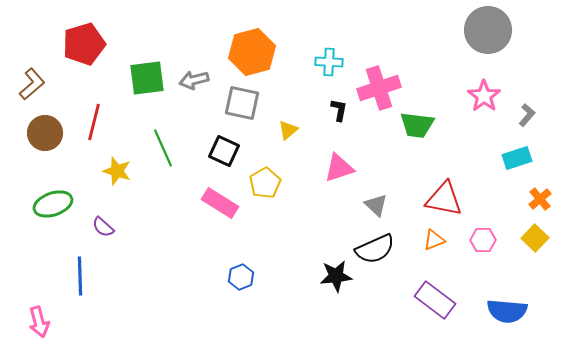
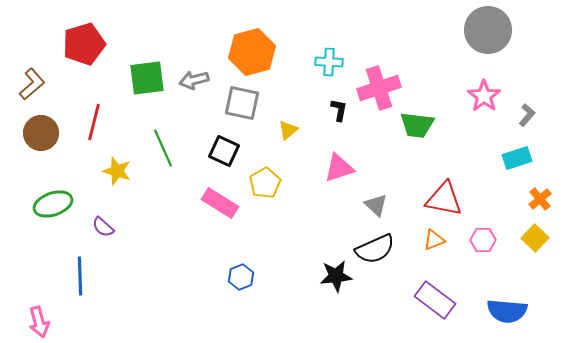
brown circle: moved 4 px left
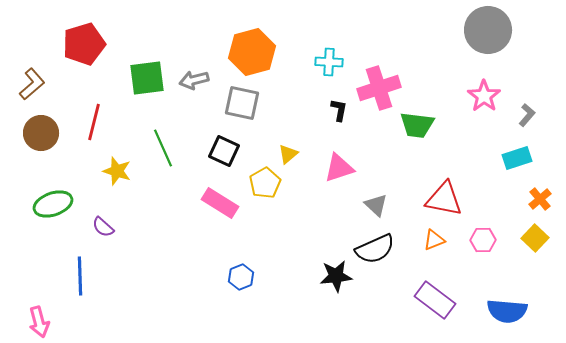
yellow triangle: moved 24 px down
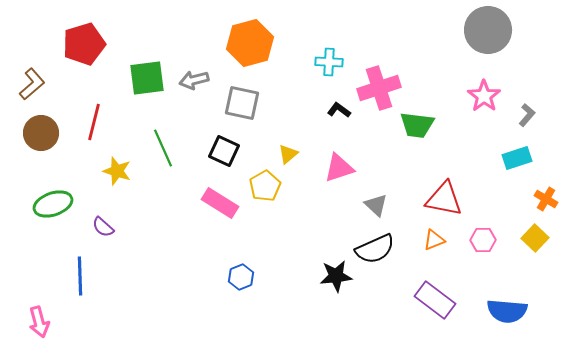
orange hexagon: moved 2 px left, 9 px up
black L-shape: rotated 65 degrees counterclockwise
yellow pentagon: moved 3 px down
orange cross: moved 6 px right; rotated 20 degrees counterclockwise
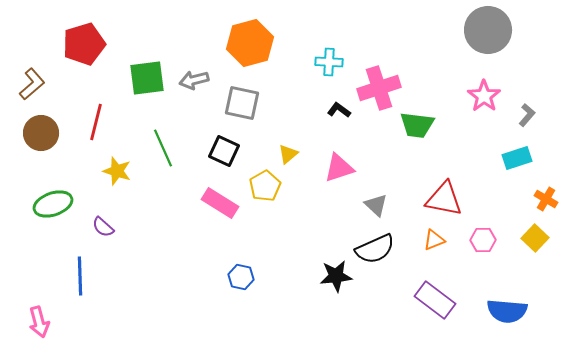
red line: moved 2 px right
blue hexagon: rotated 25 degrees counterclockwise
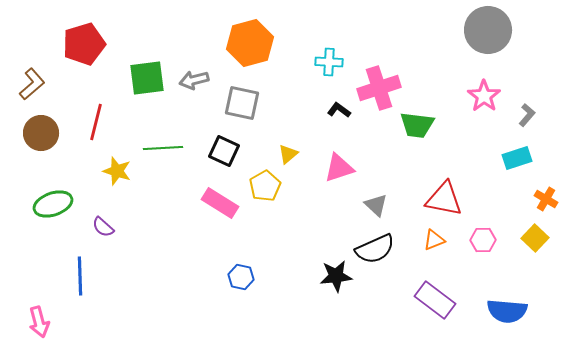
green line: rotated 69 degrees counterclockwise
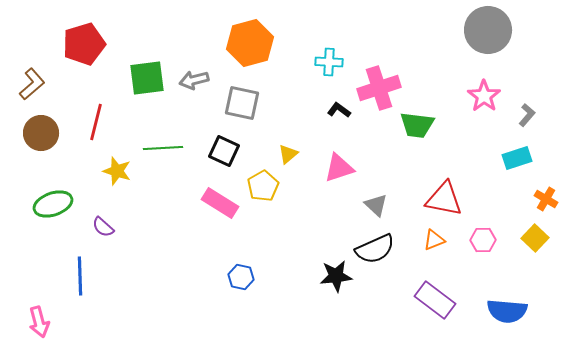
yellow pentagon: moved 2 px left
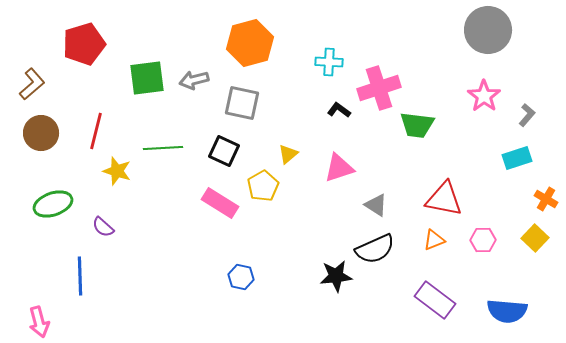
red line: moved 9 px down
gray triangle: rotated 10 degrees counterclockwise
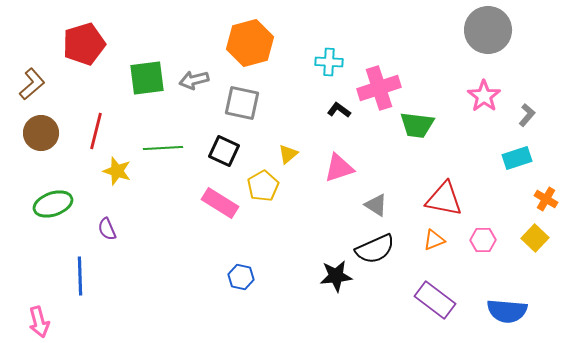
purple semicircle: moved 4 px right, 2 px down; rotated 25 degrees clockwise
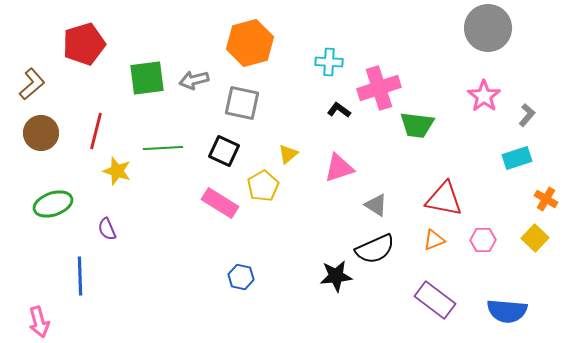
gray circle: moved 2 px up
